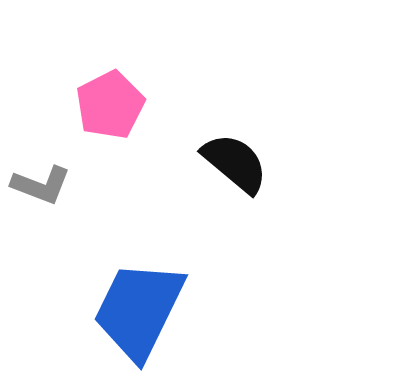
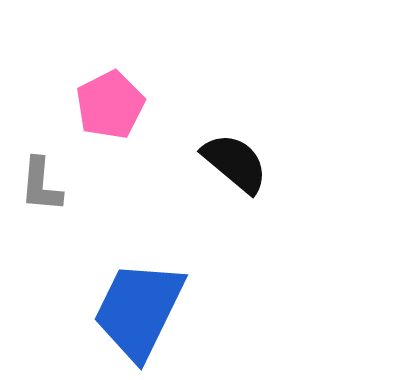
gray L-shape: rotated 74 degrees clockwise
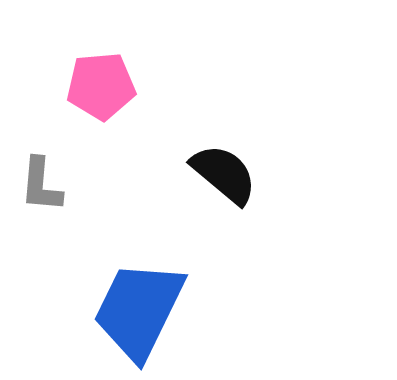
pink pentagon: moved 9 px left, 19 px up; rotated 22 degrees clockwise
black semicircle: moved 11 px left, 11 px down
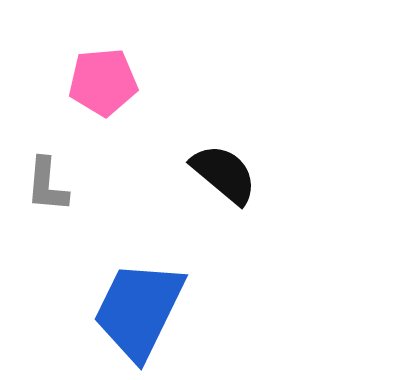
pink pentagon: moved 2 px right, 4 px up
gray L-shape: moved 6 px right
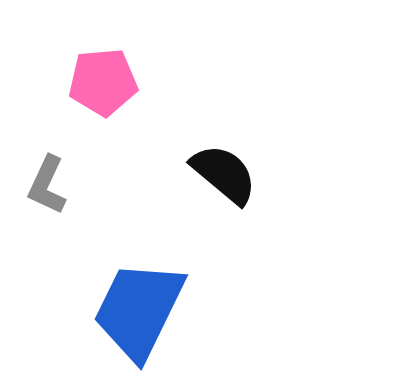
gray L-shape: rotated 20 degrees clockwise
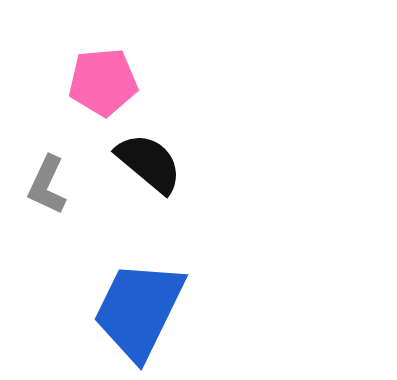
black semicircle: moved 75 px left, 11 px up
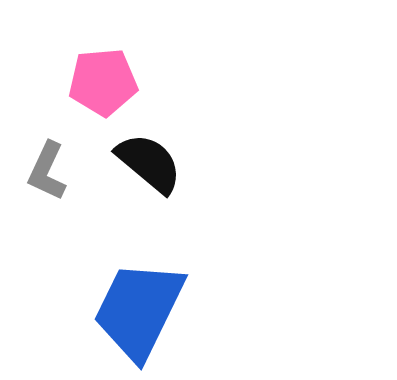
gray L-shape: moved 14 px up
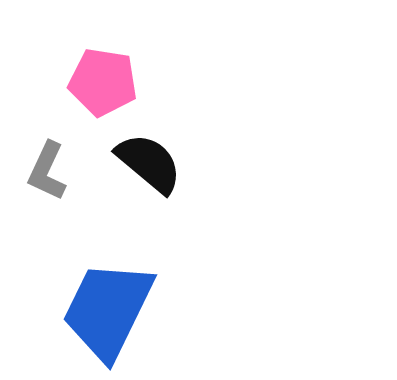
pink pentagon: rotated 14 degrees clockwise
blue trapezoid: moved 31 px left
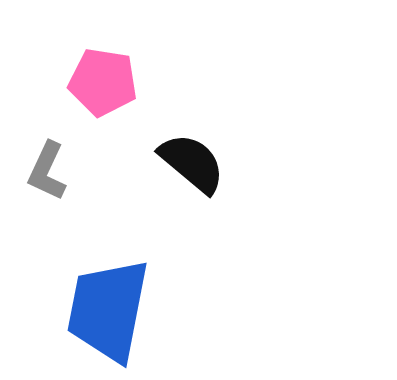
black semicircle: moved 43 px right
blue trapezoid: rotated 15 degrees counterclockwise
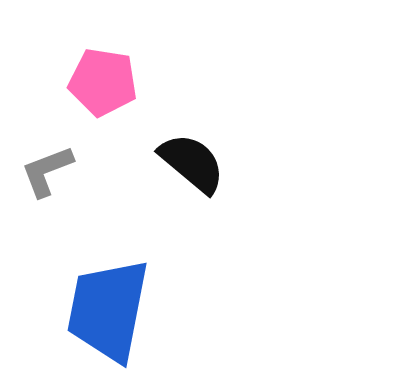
gray L-shape: rotated 44 degrees clockwise
